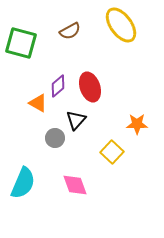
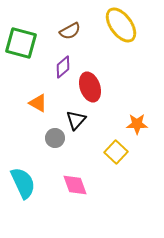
purple diamond: moved 5 px right, 19 px up
yellow square: moved 4 px right
cyan semicircle: rotated 48 degrees counterclockwise
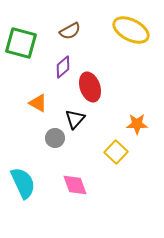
yellow ellipse: moved 10 px right, 5 px down; rotated 27 degrees counterclockwise
black triangle: moved 1 px left, 1 px up
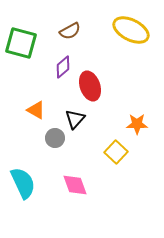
red ellipse: moved 1 px up
orange triangle: moved 2 px left, 7 px down
